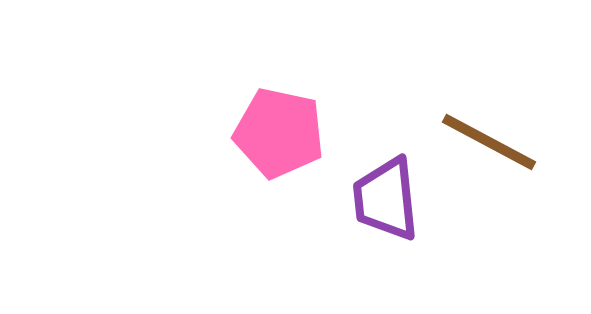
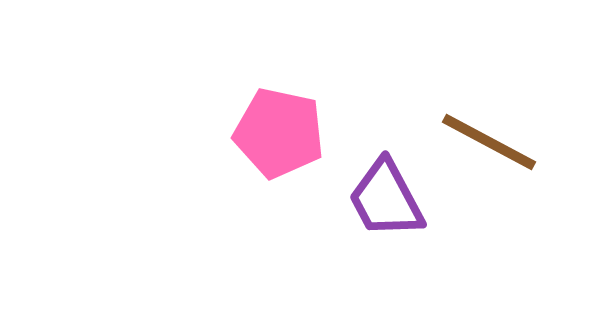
purple trapezoid: rotated 22 degrees counterclockwise
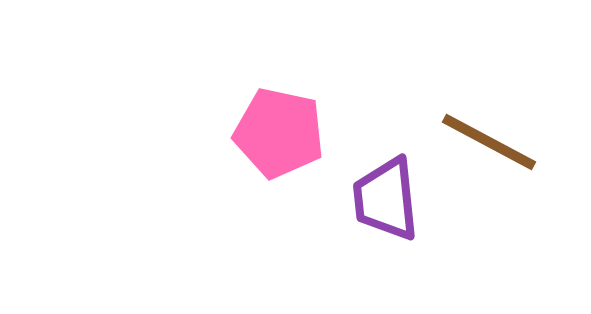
purple trapezoid: rotated 22 degrees clockwise
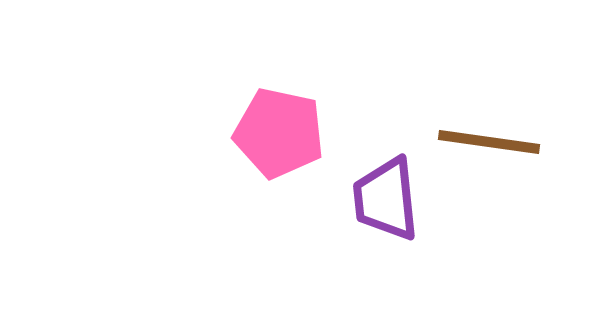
brown line: rotated 20 degrees counterclockwise
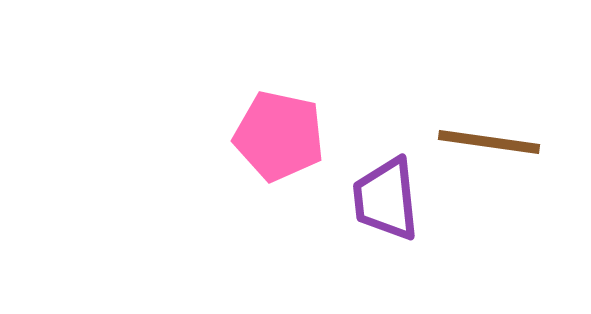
pink pentagon: moved 3 px down
